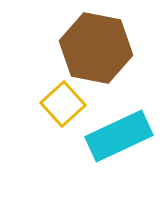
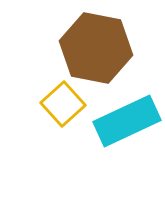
cyan rectangle: moved 8 px right, 15 px up
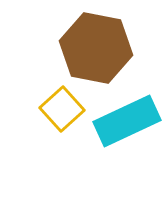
yellow square: moved 1 px left, 5 px down
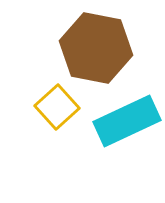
yellow square: moved 5 px left, 2 px up
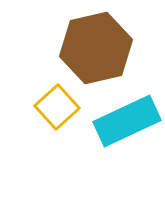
brown hexagon: rotated 24 degrees counterclockwise
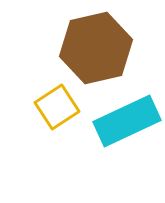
yellow square: rotated 9 degrees clockwise
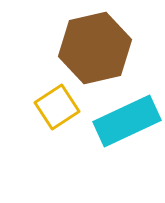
brown hexagon: moved 1 px left
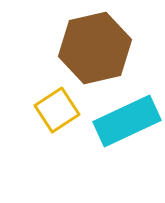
yellow square: moved 3 px down
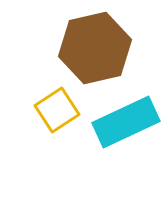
cyan rectangle: moved 1 px left, 1 px down
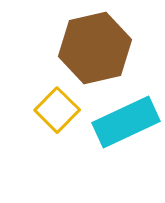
yellow square: rotated 12 degrees counterclockwise
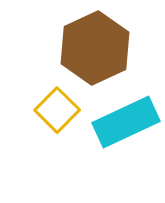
brown hexagon: rotated 12 degrees counterclockwise
